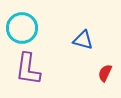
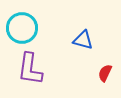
purple L-shape: moved 2 px right
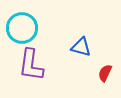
blue triangle: moved 2 px left, 7 px down
purple L-shape: moved 1 px right, 4 px up
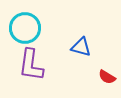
cyan circle: moved 3 px right
red semicircle: moved 2 px right, 4 px down; rotated 84 degrees counterclockwise
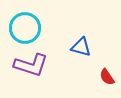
purple L-shape: rotated 80 degrees counterclockwise
red semicircle: rotated 24 degrees clockwise
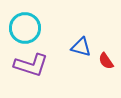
red semicircle: moved 1 px left, 16 px up
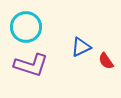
cyan circle: moved 1 px right, 1 px up
blue triangle: rotated 40 degrees counterclockwise
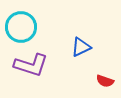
cyan circle: moved 5 px left
red semicircle: moved 1 px left, 20 px down; rotated 36 degrees counterclockwise
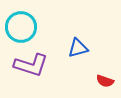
blue triangle: moved 3 px left, 1 px down; rotated 10 degrees clockwise
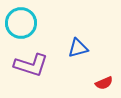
cyan circle: moved 4 px up
red semicircle: moved 1 px left, 2 px down; rotated 42 degrees counterclockwise
